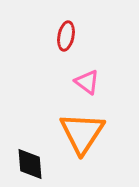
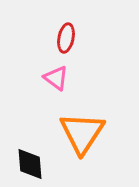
red ellipse: moved 2 px down
pink triangle: moved 31 px left, 4 px up
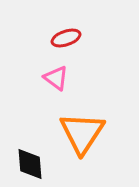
red ellipse: rotated 60 degrees clockwise
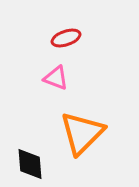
pink triangle: rotated 16 degrees counterclockwise
orange triangle: rotated 12 degrees clockwise
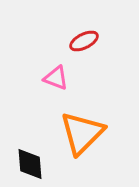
red ellipse: moved 18 px right, 3 px down; rotated 8 degrees counterclockwise
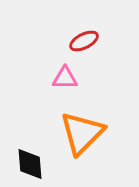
pink triangle: moved 9 px right; rotated 20 degrees counterclockwise
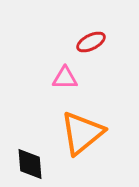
red ellipse: moved 7 px right, 1 px down
orange triangle: rotated 6 degrees clockwise
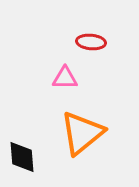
red ellipse: rotated 32 degrees clockwise
black diamond: moved 8 px left, 7 px up
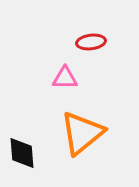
red ellipse: rotated 12 degrees counterclockwise
black diamond: moved 4 px up
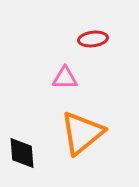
red ellipse: moved 2 px right, 3 px up
